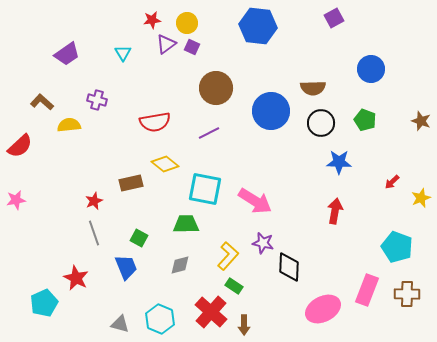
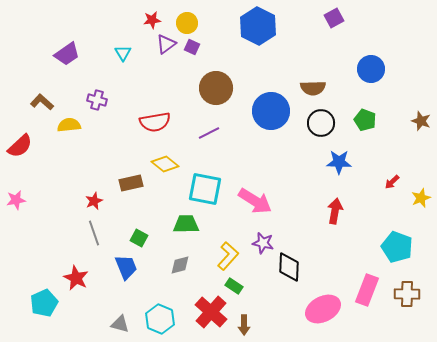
blue hexagon at (258, 26): rotated 21 degrees clockwise
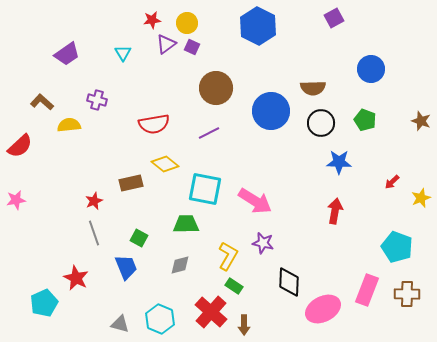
red semicircle at (155, 122): moved 1 px left, 2 px down
yellow L-shape at (228, 256): rotated 12 degrees counterclockwise
black diamond at (289, 267): moved 15 px down
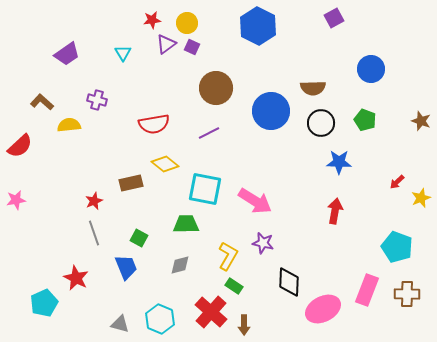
red arrow at (392, 182): moved 5 px right
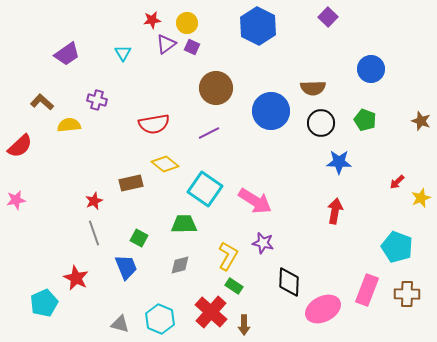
purple square at (334, 18): moved 6 px left, 1 px up; rotated 18 degrees counterclockwise
cyan square at (205, 189): rotated 24 degrees clockwise
green trapezoid at (186, 224): moved 2 px left
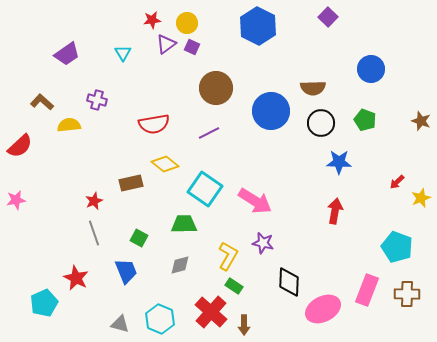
blue trapezoid at (126, 267): moved 4 px down
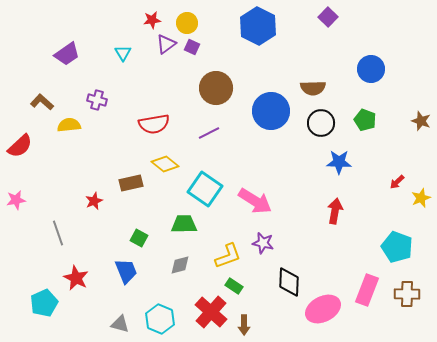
gray line at (94, 233): moved 36 px left
yellow L-shape at (228, 256): rotated 40 degrees clockwise
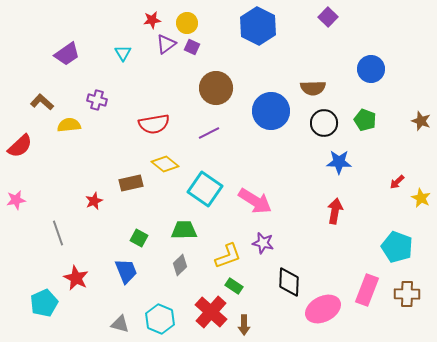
black circle at (321, 123): moved 3 px right
yellow star at (421, 198): rotated 24 degrees counterclockwise
green trapezoid at (184, 224): moved 6 px down
gray diamond at (180, 265): rotated 30 degrees counterclockwise
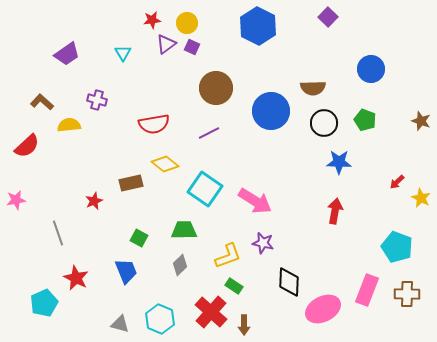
red semicircle at (20, 146): moved 7 px right
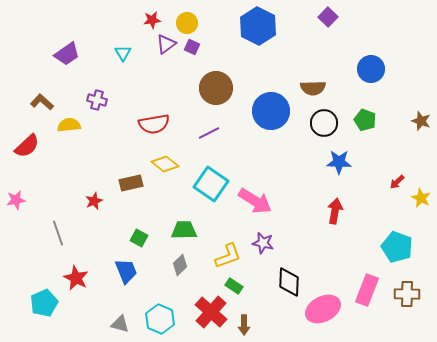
cyan square at (205, 189): moved 6 px right, 5 px up
